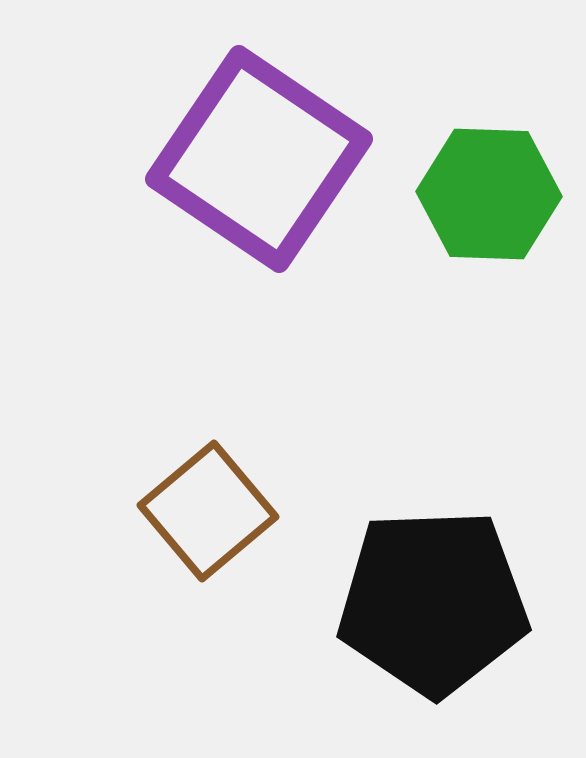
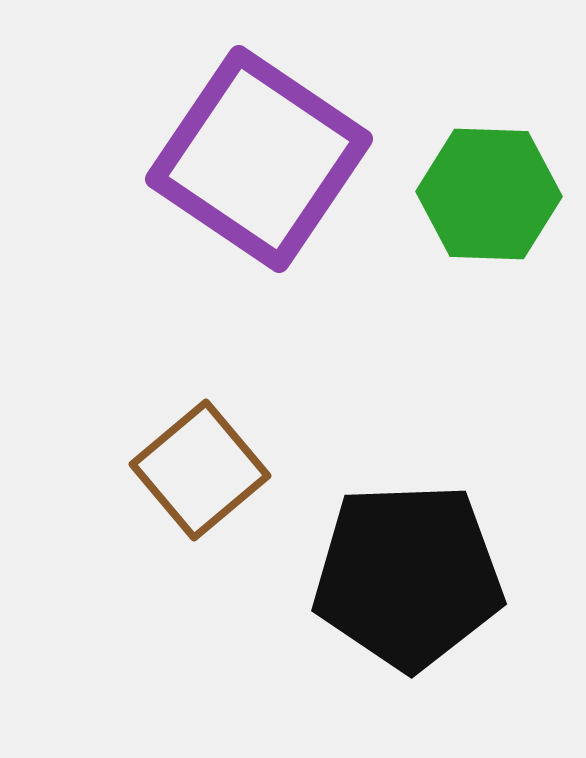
brown square: moved 8 px left, 41 px up
black pentagon: moved 25 px left, 26 px up
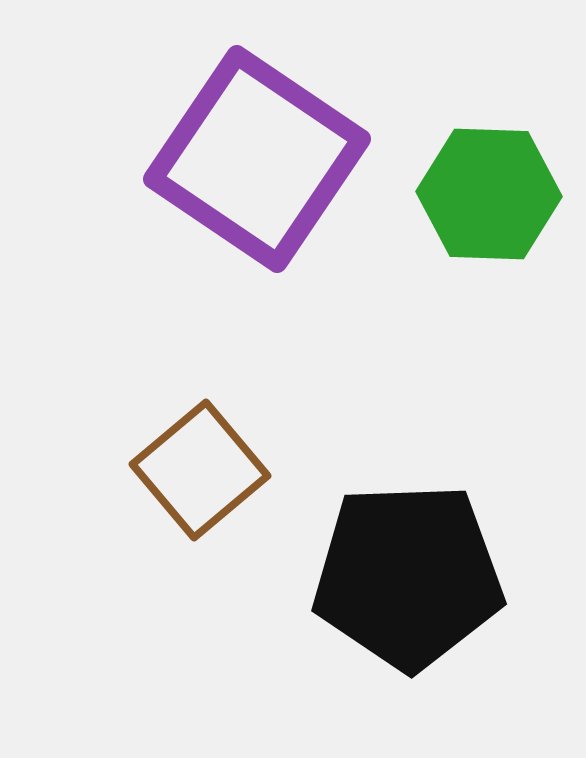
purple square: moved 2 px left
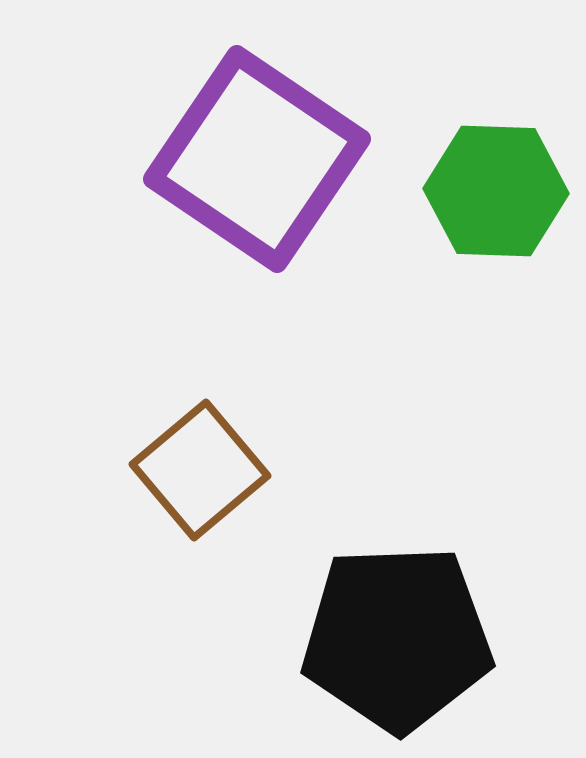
green hexagon: moved 7 px right, 3 px up
black pentagon: moved 11 px left, 62 px down
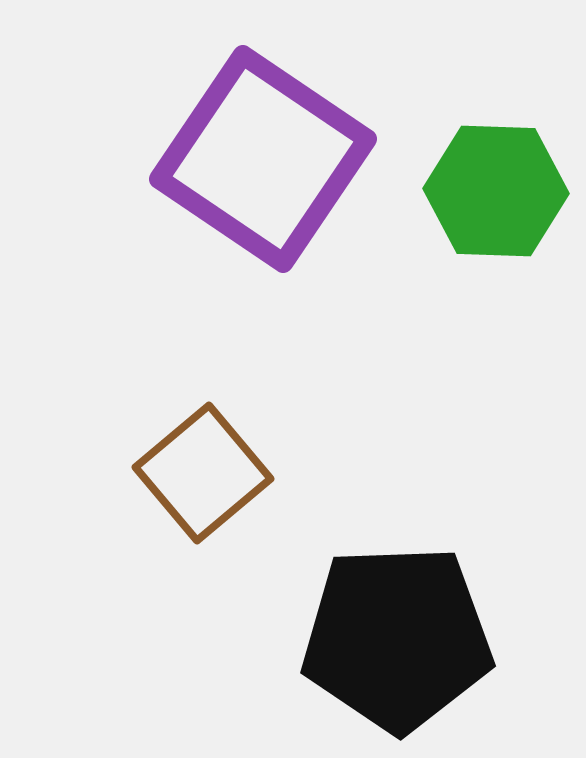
purple square: moved 6 px right
brown square: moved 3 px right, 3 px down
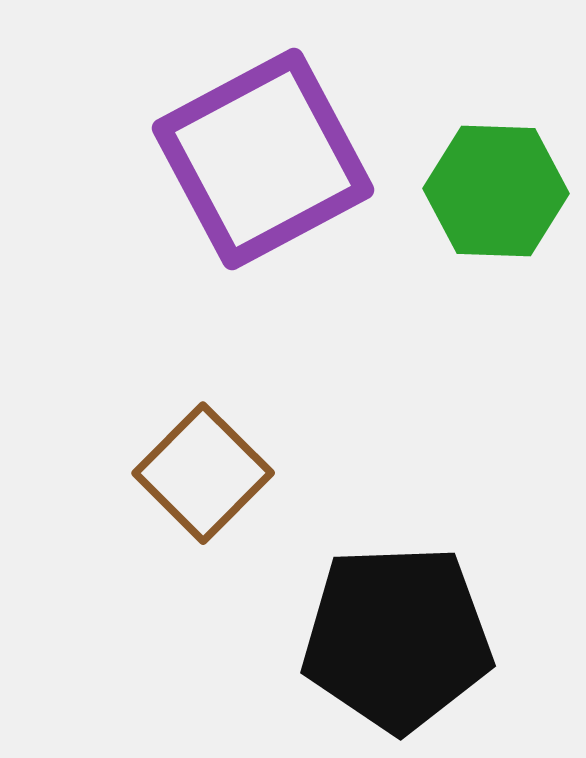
purple square: rotated 28 degrees clockwise
brown square: rotated 5 degrees counterclockwise
